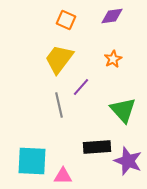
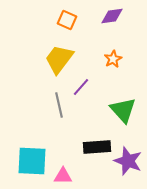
orange square: moved 1 px right
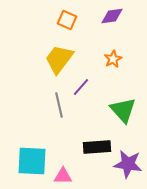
purple star: moved 3 px down; rotated 12 degrees counterclockwise
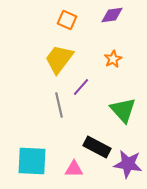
purple diamond: moved 1 px up
black rectangle: rotated 32 degrees clockwise
pink triangle: moved 11 px right, 7 px up
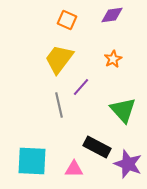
purple star: rotated 12 degrees clockwise
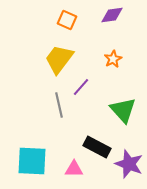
purple star: moved 1 px right
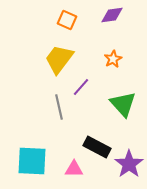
gray line: moved 2 px down
green triangle: moved 6 px up
purple star: rotated 16 degrees clockwise
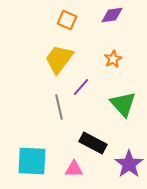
black rectangle: moved 4 px left, 4 px up
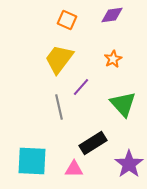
black rectangle: rotated 60 degrees counterclockwise
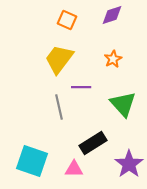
purple diamond: rotated 10 degrees counterclockwise
purple line: rotated 48 degrees clockwise
cyan square: rotated 16 degrees clockwise
